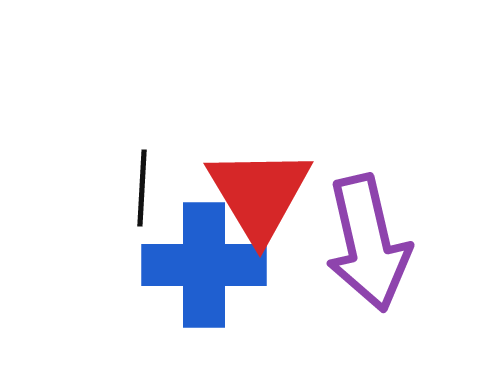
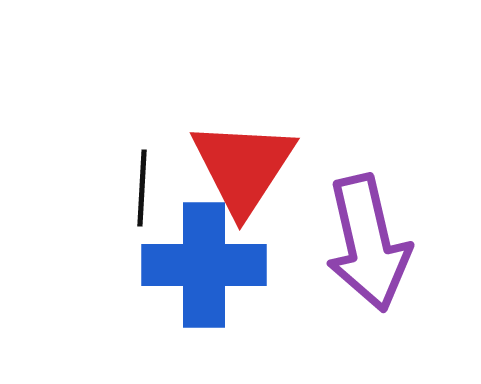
red triangle: moved 16 px left, 27 px up; rotated 4 degrees clockwise
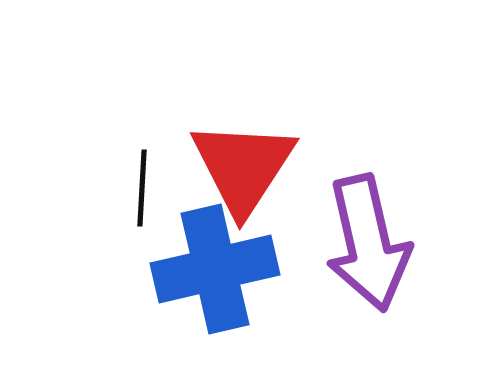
blue cross: moved 11 px right, 4 px down; rotated 13 degrees counterclockwise
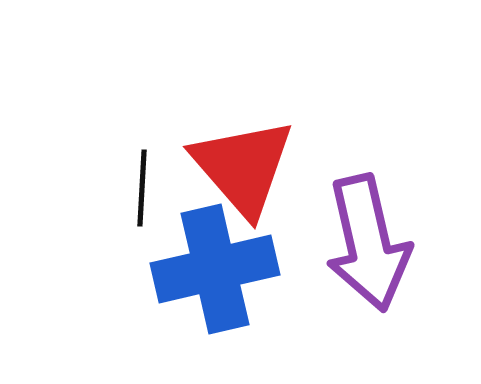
red triangle: rotated 14 degrees counterclockwise
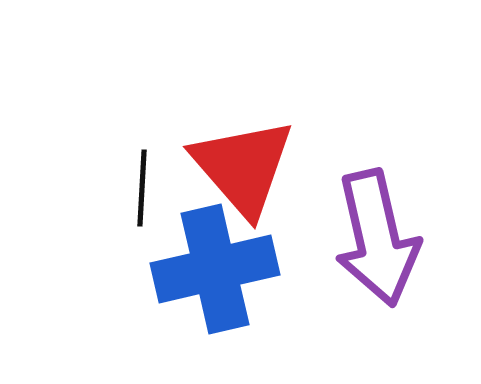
purple arrow: moved 9 px right, 5 px up
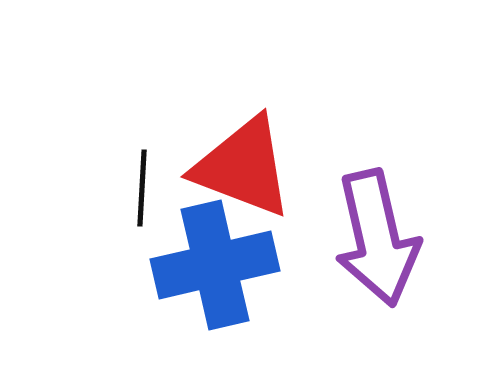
red triangle: rotated 28 degrees counterclockwise
blue cross: moved 4 px up
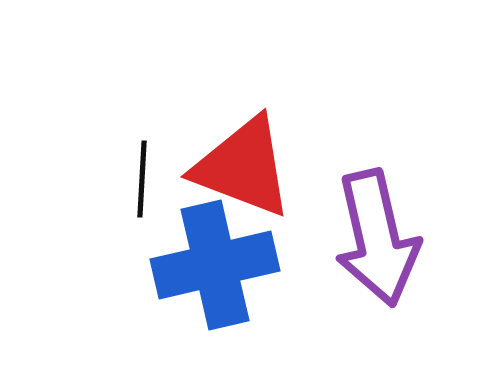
black line: moved 9 px up
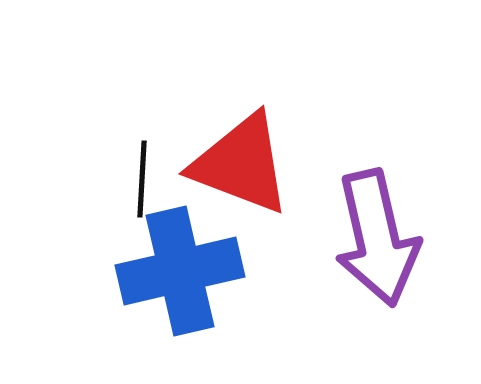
red triangle: moved 2 px left, 3 px up
blue cross: moved 35 px left, 6 px down
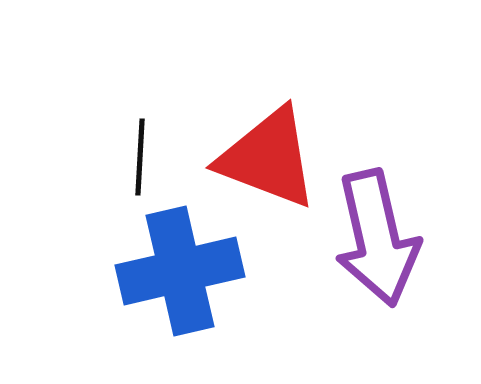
red triangle: moved 27 px right, 6 px up
black line: moved 2 px left, 22 px up
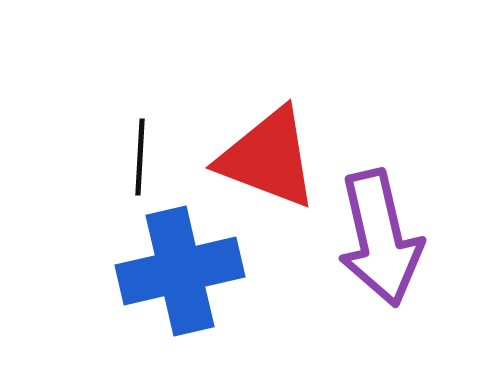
purple arrow: moved 3 px right
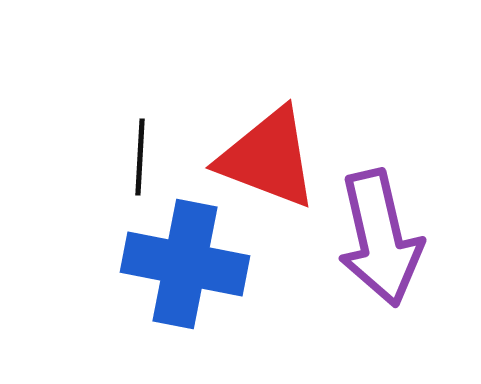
blue cross: moved 5 px right, 7 px up; rotated 24 degrees clockwise
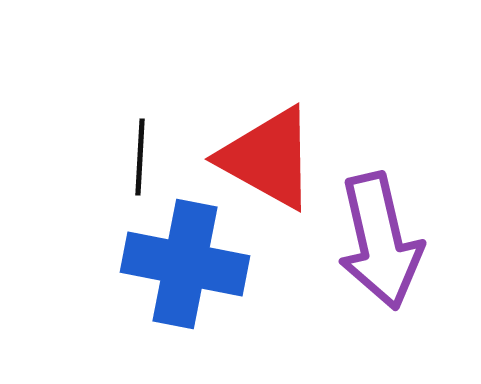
red triangle: rotated 8 degrees clockwise
purple arrow: moved 3 px down
